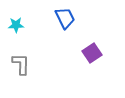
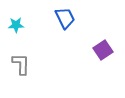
purple square: moved 11 px right, 3 px up
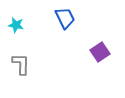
cyan star: rotated 14 degrees clockwise
purple square: moved 3 px left, 2 px down
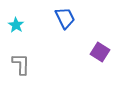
cyan star: rotated 21 degrees clockwise
purple square: rotated 24 degrees counterclockwise
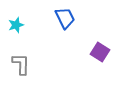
cyan star: rotated 21 degrees clockwise
